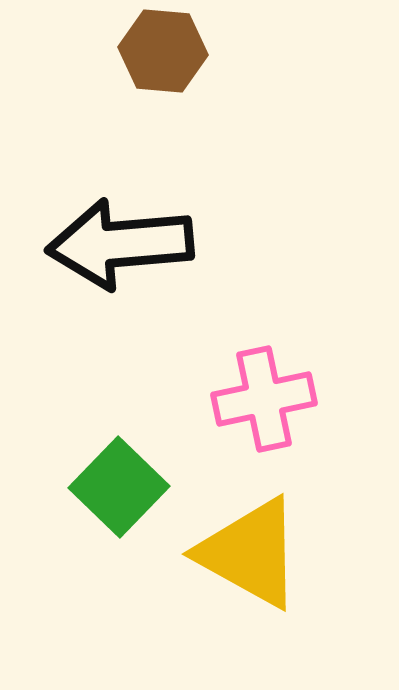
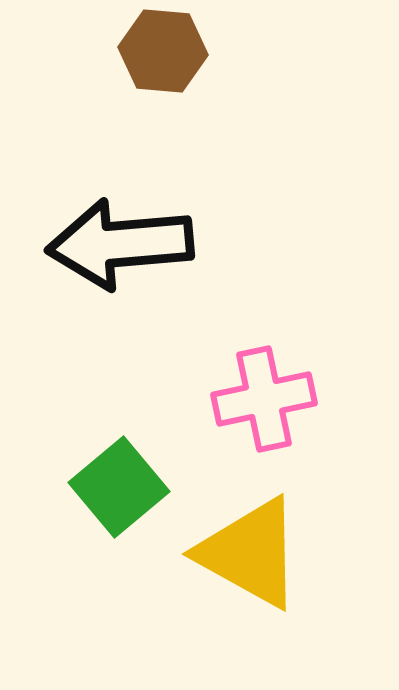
green square: rotated 6 degrees clockwise
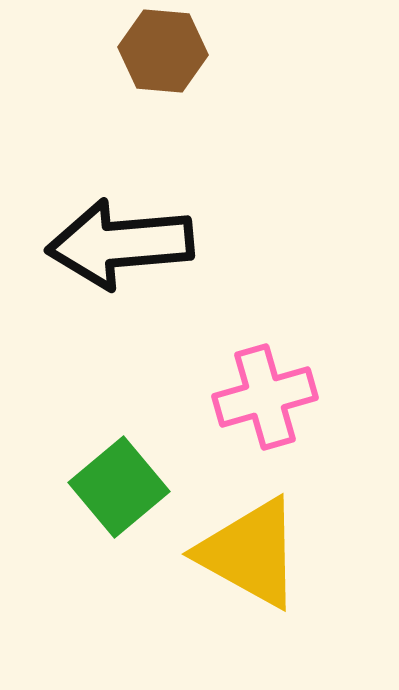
pink cross: moved 1 px right, 2 px up; rotated 4 degrees counterclockwise
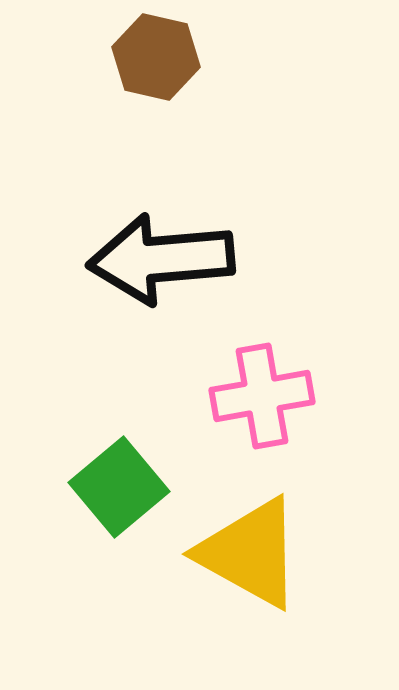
brown hexagon: moved 7 px left, 6 px down; rotated 8 degrees clockwise
black arrow: moved 41 px right, 15 px down
pink cross: moved 3 px left, 1 px up; rotated 6 degrees clockwise
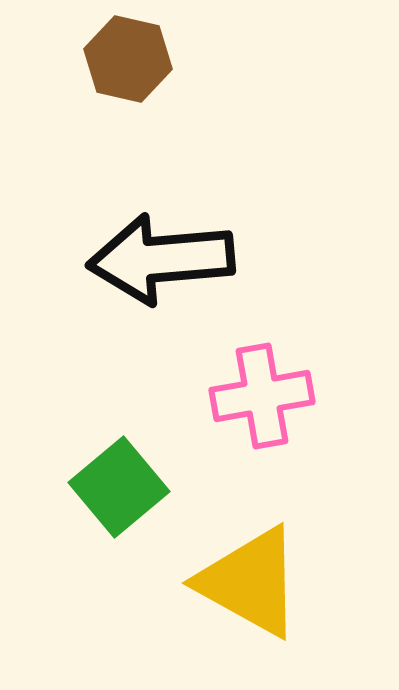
brown hexagon: moved 28 px left, 2 px down
yellow triangle: moved 29 px down
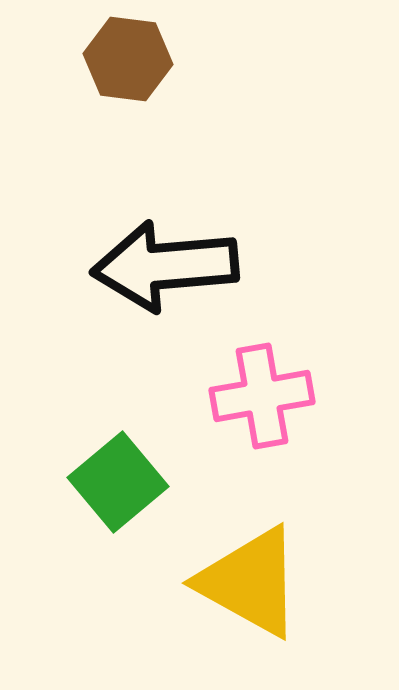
brown hexagon: rotated 6 degrees counterclockwise
black arrow: moved 4 px right, 7 px down
green square: moved 1 px left, 5 px up
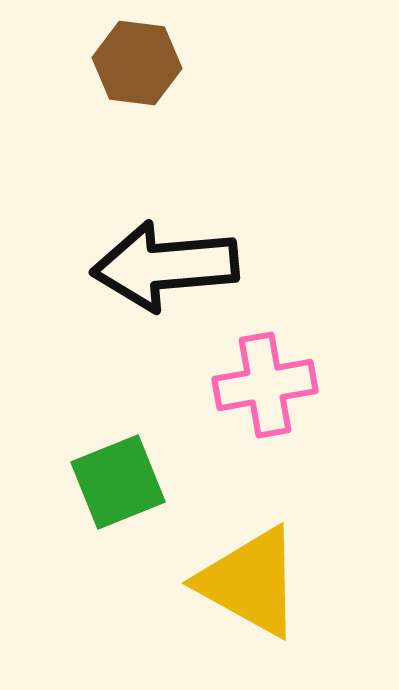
brown hexagon: moved 9 px right, 4 px down
pink cross: moved 3 px right, 11 px up
green square: rotated 18 degrees clockwise
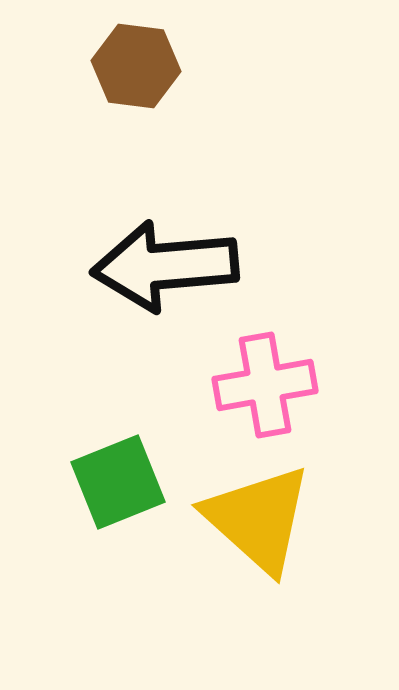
brown hexagon: moved 1 px left, 3 px down
yellow triangle: moved 8 px right, 63 px up; rotated 13 degrees clockwise
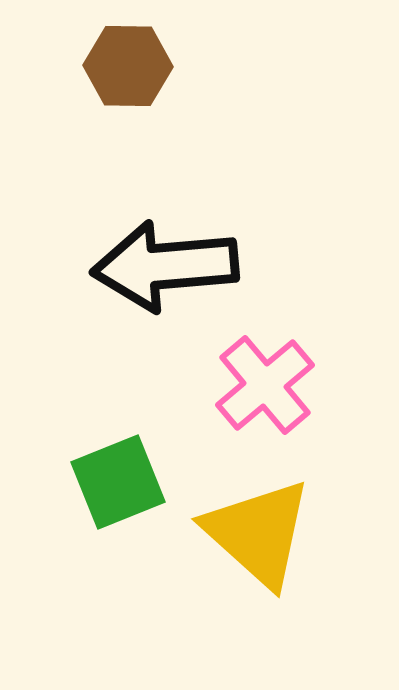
brown hexagon: moved 8 px left; rotated 6 degrees counterclockwise
pink cross: rotated 30 degrees counterclockwise
yellow triangle: moved 14 px down
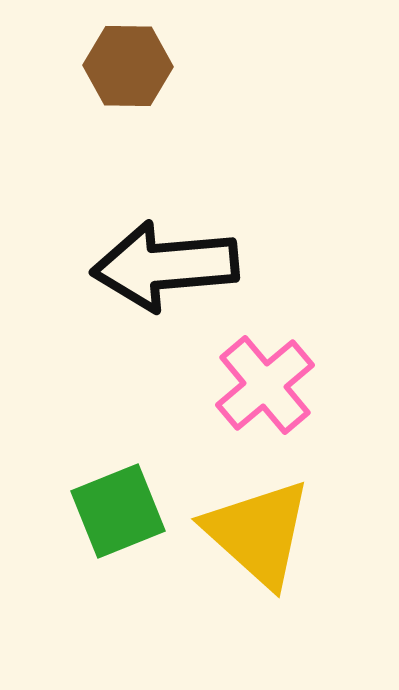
green square: moved 29 px down
